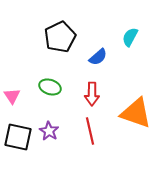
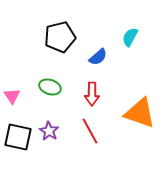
black pentagon: rotated 12 degrees clockwise
orange triangle: moved 4 px right
red line: rotated 16 degrees counterclockwise
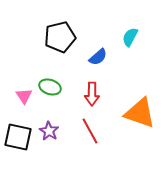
pink triangle: moved 12 px right
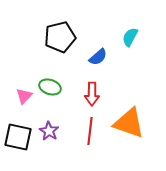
pink triangle: rotated 18 degrees clockwise
orange triangle: moved 11 px left, 10 px down
red line: rotated 36 degrees clockwise
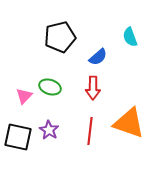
cyan semicircle: rotated 48 degrees counterclockwise
red arrow: moved 1 px right, 6 px up
purple star: moved 1 px up
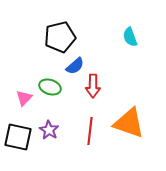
blue semicircle: moved 23 px left, 9 px down
red arrow: moved 2 px up
pink triangle: moved 2 px down
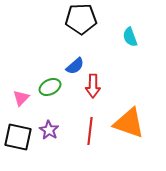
black pentagon: moved 21 px right, 18 px up; rotated 12 degrees clockwise
green ellipse: rotated 45 degrees counterclockwise
pink triangle: moved 3 px left
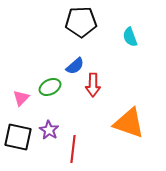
black pentagon: moved 3 px down
red arrow: moved 1 px up
red line: moved 17 px left, 18 px down
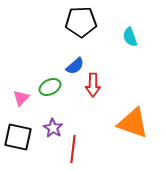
orange triangle: moved 4 px right
purple star: moved 4 px right, 2 px up
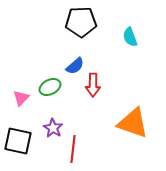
black square: moved 4 px down
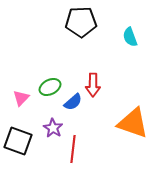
blue semicircle: moved 2 px left, 36 px down
black square: rotated 8 degrees clockwise
